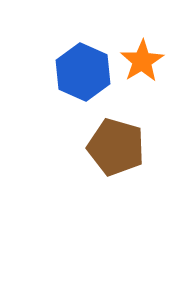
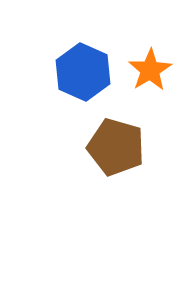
orange star: moved 8 px right, 9 px down
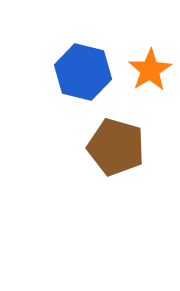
blue hexagon: rotated 10 degrees counterclockwise
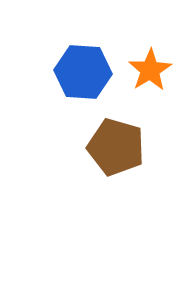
blue hexagon: rotated 10 degrees counterclockwise
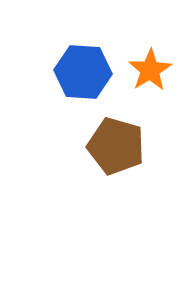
brown pentagon: moved 1 px up
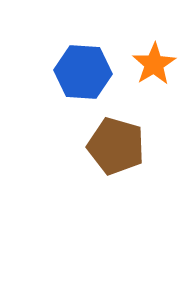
orange star: moved 4 px right, 6 px up
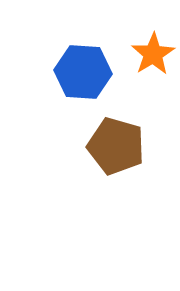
orange star: moved 1 px left, 10 px up
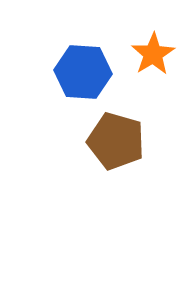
brown pentagon: moved 5 px up
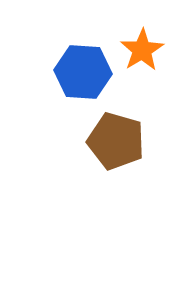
orange star: moved 11 px left, 4 px up
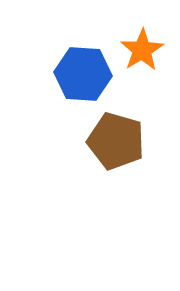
blue hexagon: moved 2 px down
